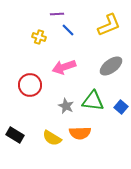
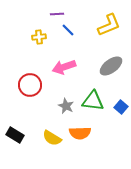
yellow cross: rotated 24 degrees counterclockwise
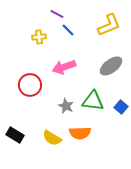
purple line: rotated 32 degrees clockwise
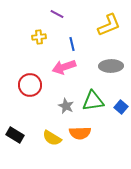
blue line: moved 4 px right, 14 px down; rotated 32 degrees clockwise
gray ellipse: rotated 35 degrees clockwise
green triangle: rotated 15 degrees counterclockwise
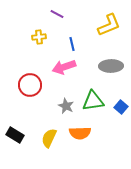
yellow semicircle: moved 3 px left; rotated 84 degrees clockwise
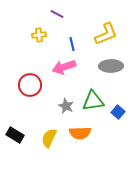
yellow L-shape: moved 3 px left, 9 px down
yellow cross: moved 2 px up
blue square: moved 3 px left, 5 px down
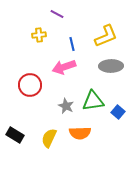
yellow L-shape: moved 2 px down
